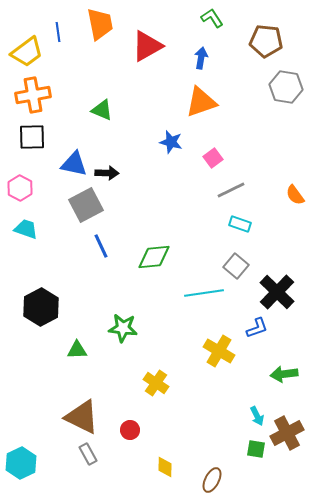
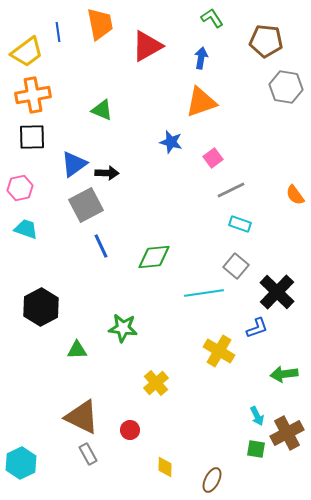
blue triangle at (74, 164): rotated 48 degrees counterclockwise
pink hexagon at (20, 188): rotated 20 degrees clockwise
yellow cross at (156, 383): rotated 15 degrees clockwise
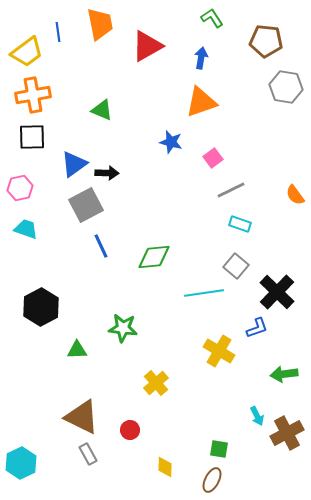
green square at (256, 449): moved 37 px left
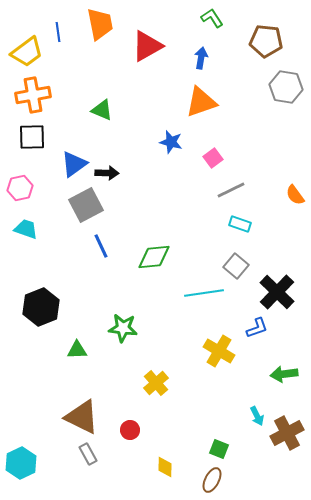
black hexagon at (41, 307): rotated 6 degrees clockwise
green square at (219, 449): rotated 12 degrees clockwise
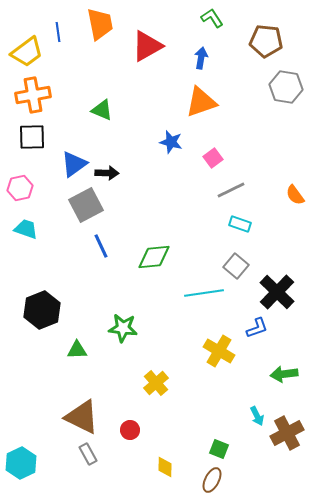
black hexagon at (41, 307): moved 1 px right, 3 px down
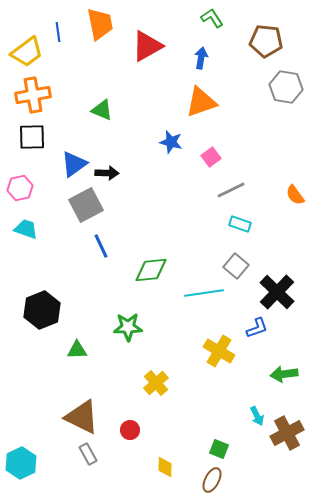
pink square at (213, 158): moved 2 px left, 1 px up
green diamond at (154, 257): moved 3 px left, 13 px down
green star at (123, 328): moved 5 px right, 1 px up; rotated 8 degrees counterclockwise
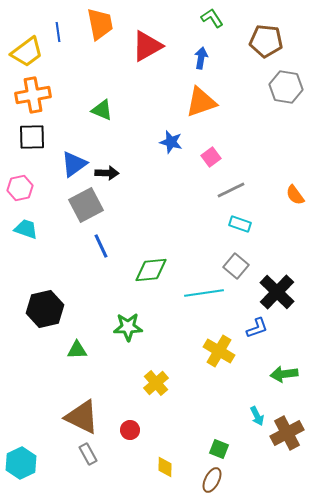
black hexagon at (42, 310): moved 3 px right, 1 px up; rotated 9 degrees clockwise
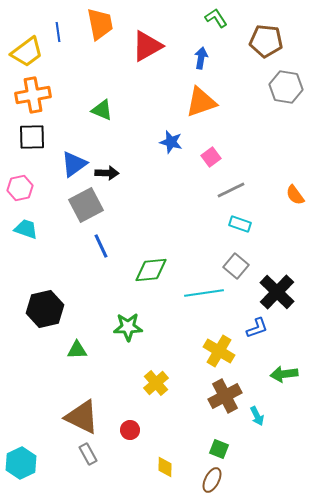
green L-shape at (212, 18): moved 4 px right
brown cross at (287, 433): moved 62 px left, 37 px up
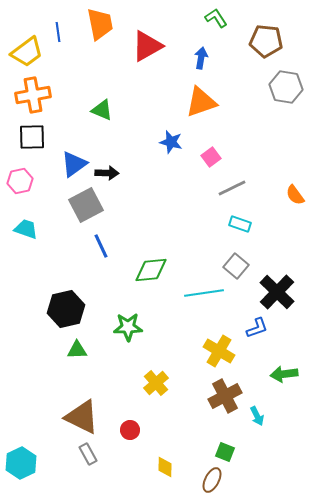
pink hexagon at (20, 188): moved 7 px up
gray line at (231, 190): moved 1 px right, 2 px up
black hexagon at (45, 309): moved 21 px right
green square at (219, 449): moved 6 px right, 3 px down
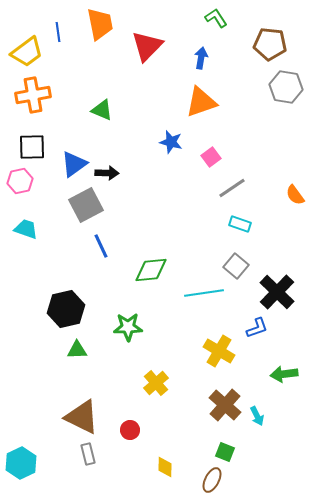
brown pentagon at (266, 41): moved 4 px right, 3 px down
red triangle at (147, 46): rotated 16 degrees counterclockwise
black square at (32, 137): moved 10 px down
gray line at (232, 188): rotated 8 degrees counterclockwise
brown cross at (225, 396): moved 9 px down; rotated 20 degrees counterclockwise
gray rectangle at (88, 454): rotated 15 degrees clockwise
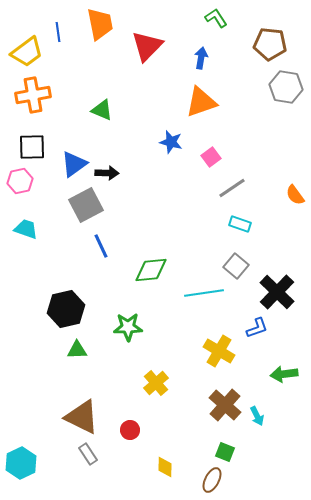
gray rectangle at (88, 454): rotated 20 degrees counterclockwise
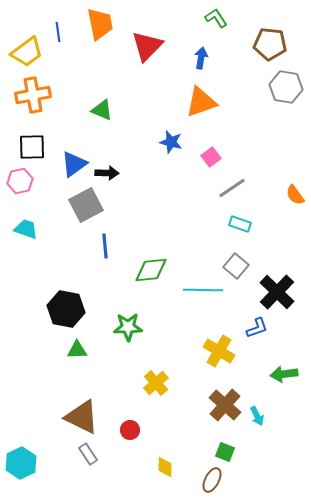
blue line at (101, 246): moved 4 px right; rotated 20 degrees clockwise
cyan line at (204, 293): moved 1 px left, 3 px up; rotated 9 degrees clockwise
black hexagon at (66, 309): rotated 24 degrees clockwise
